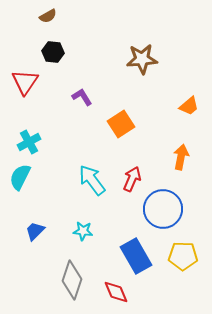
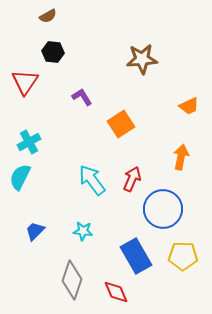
orange trapezoid: rotated 15 degrees clockwise
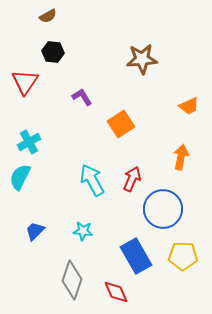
cyan arrow: rotated 8 degrees clockwise
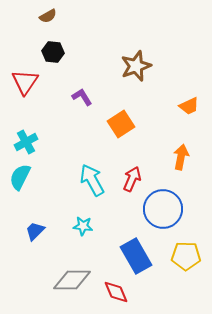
brown star: moved 6 px left, 7 px down; rotated 16 degrees counterclockwise
cyan cross: moved 3 px left
cyan star: moved 5 px up
yellow pentagon: moved 3 px right
gray diamond: rotated 72 degrees clockwise
